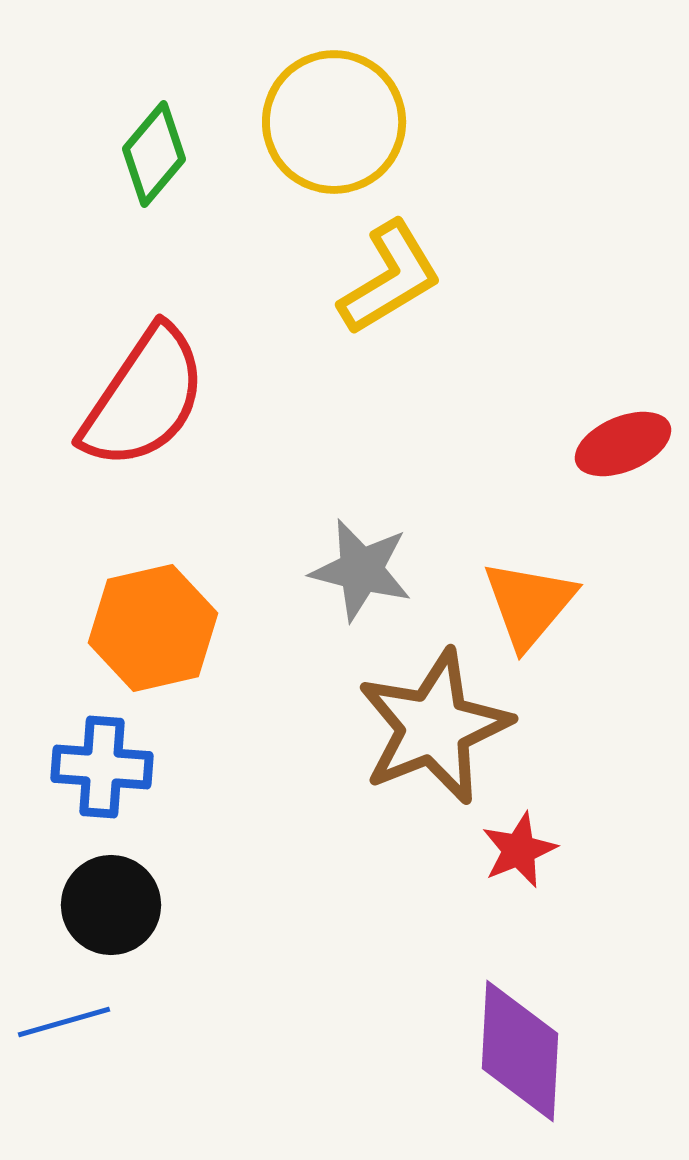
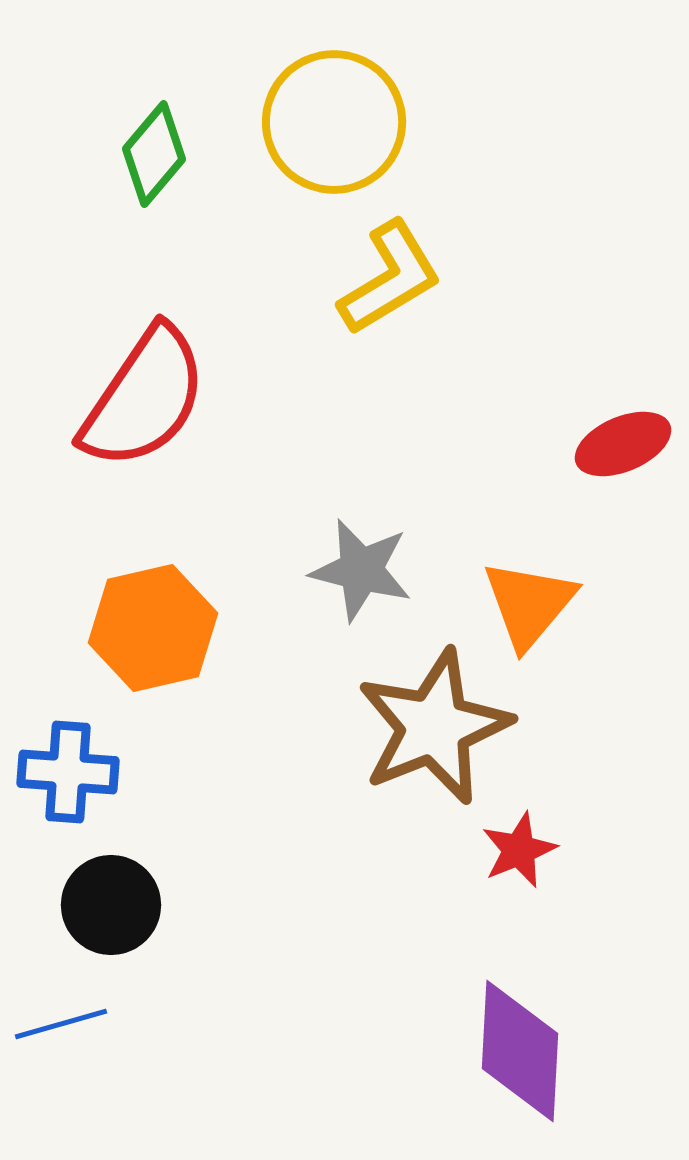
blue cross: moved 34 px left, 5 px down
blue line: moved 3 px left, 2 px down
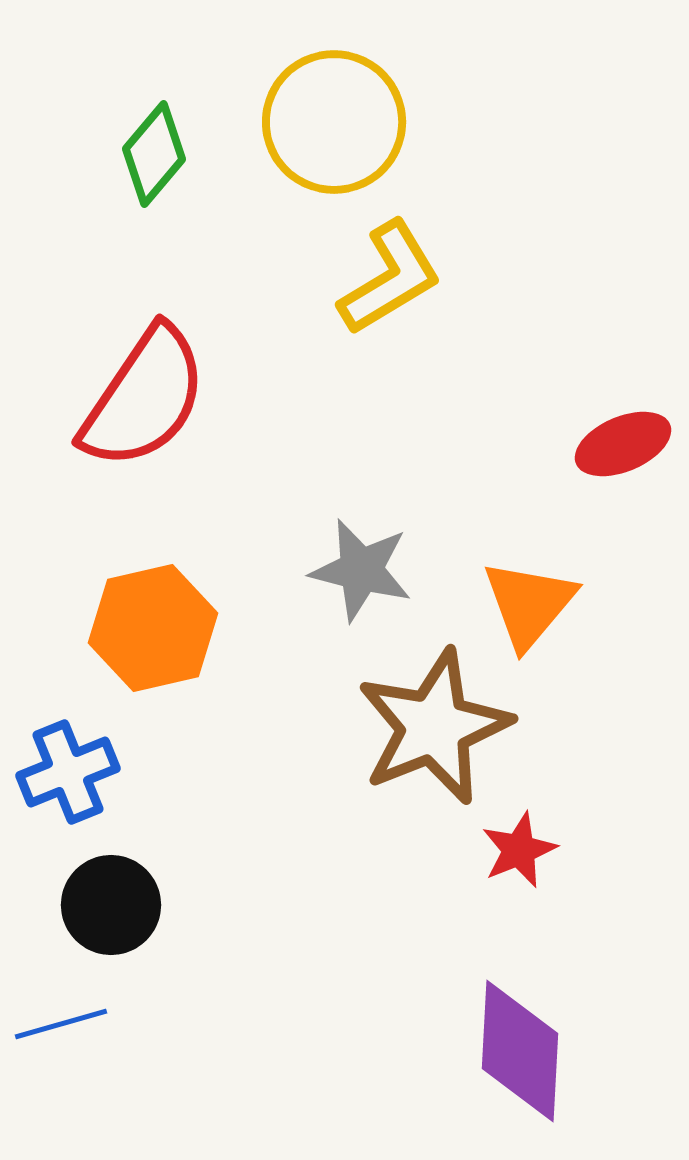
blue cross: rotated 26 degrees counterclockwise
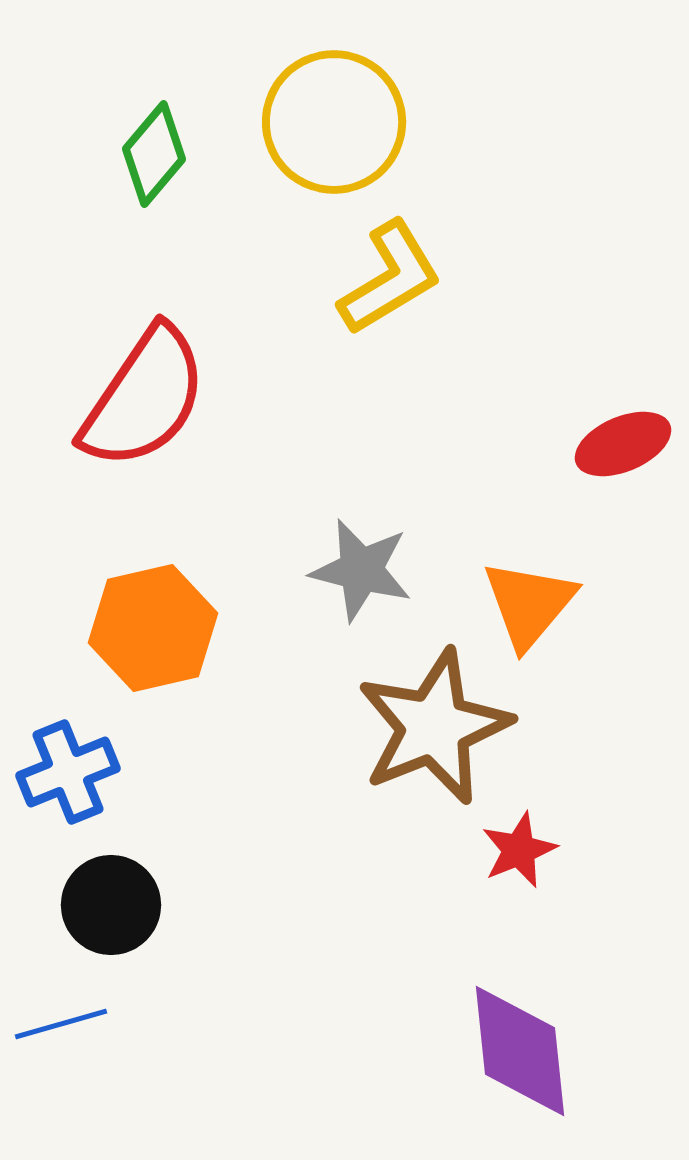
purple diamond: rotated 9 degrees counterclockwise
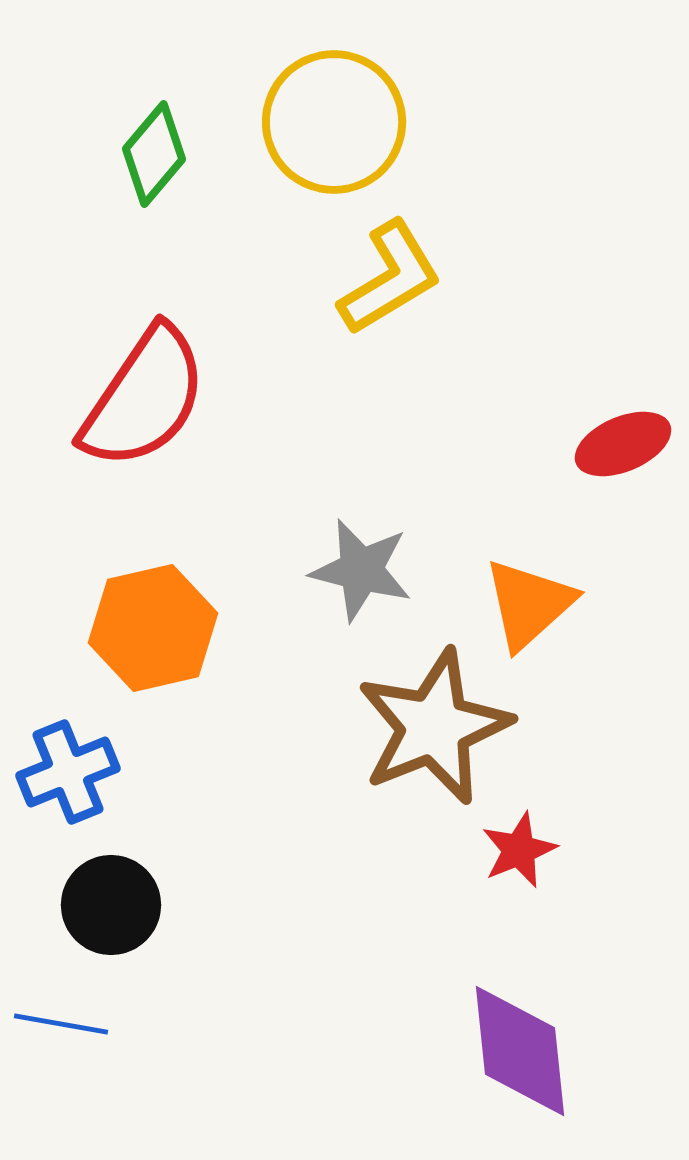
orange triangle: rotated 8 degrees clockwise
blue line: rotated 26 degrees clockwise
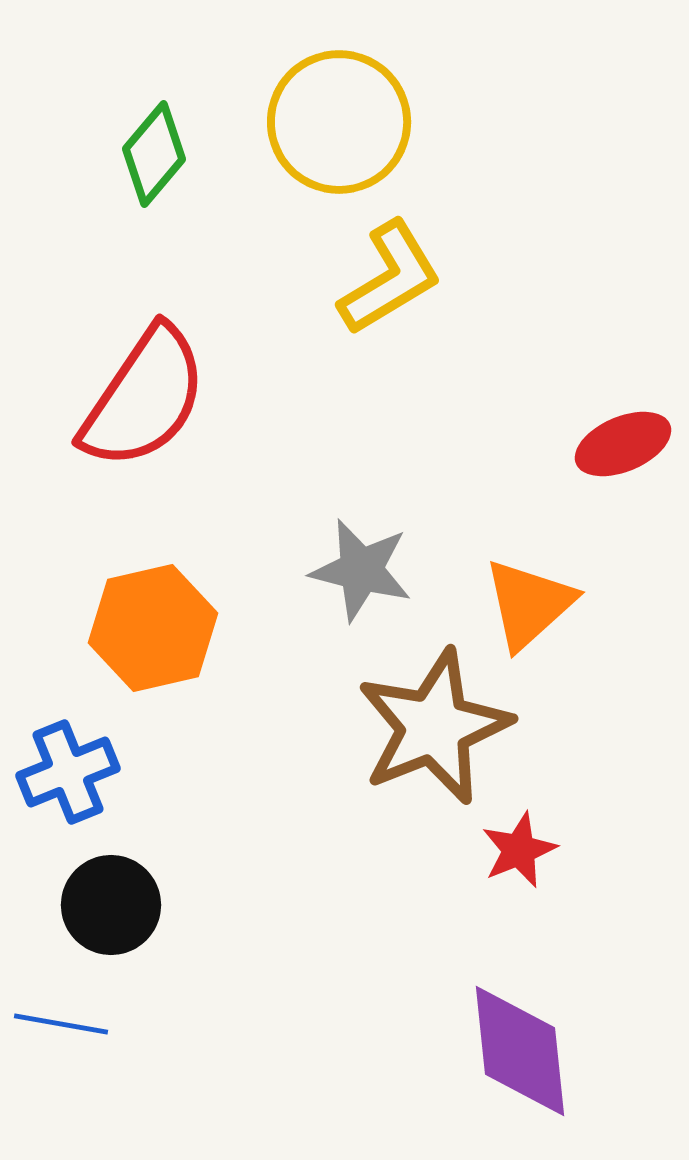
yellow circle: moved 5 px right
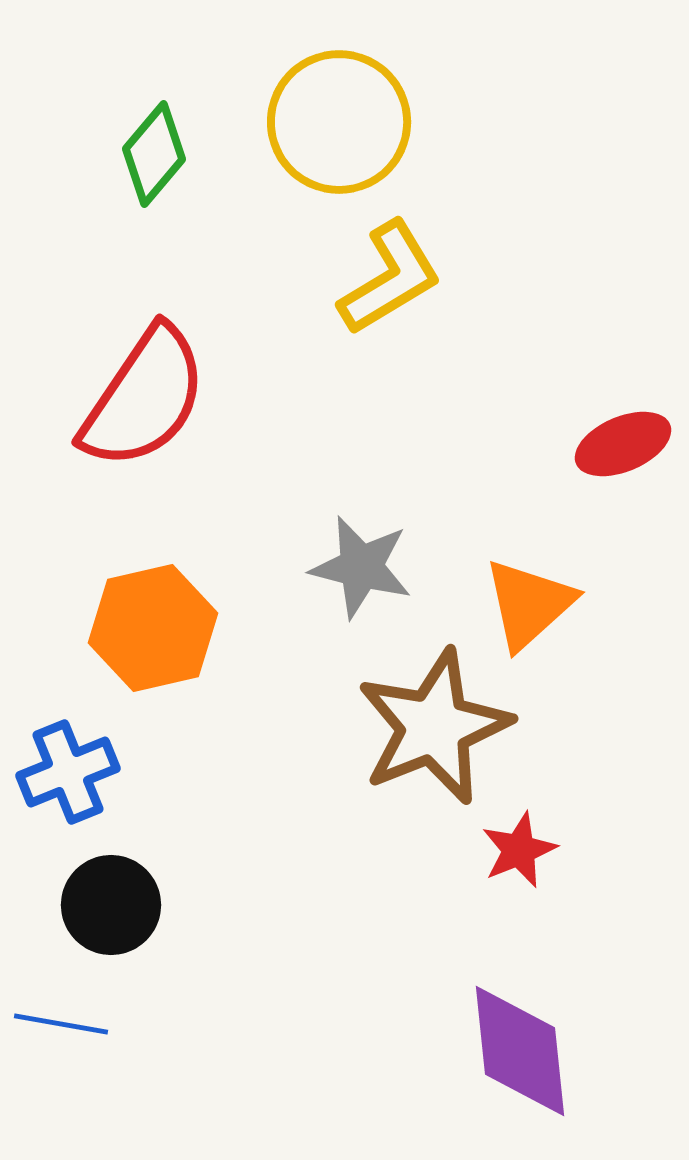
gray star: moved 3 px up
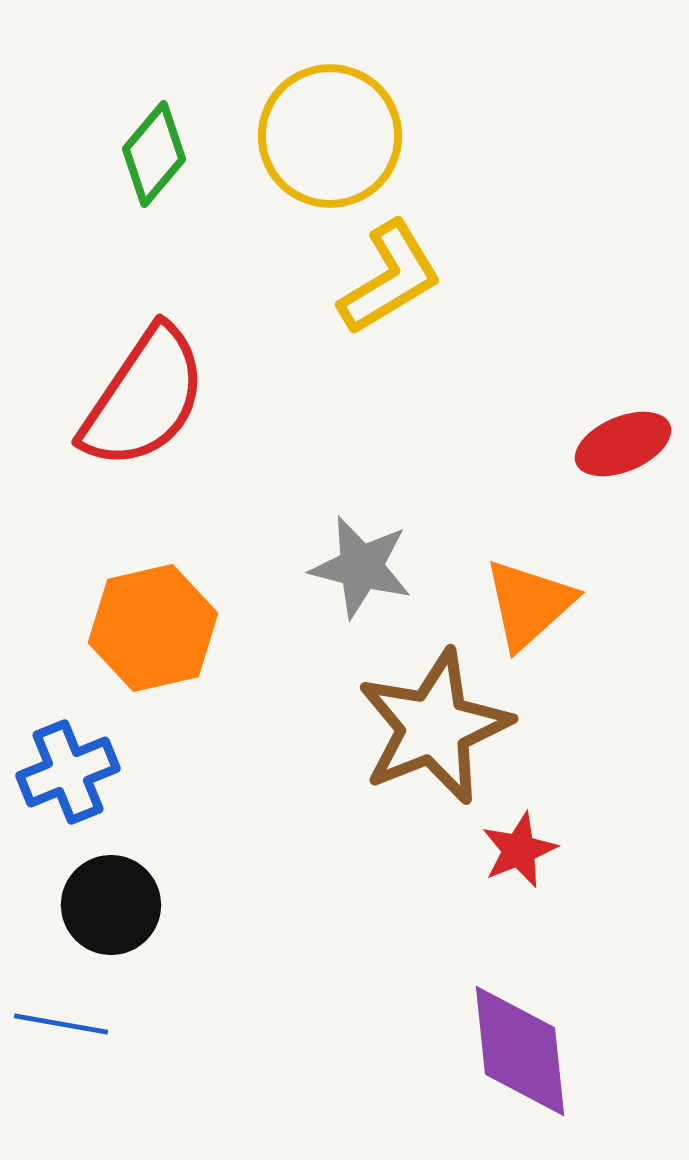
yellow circle: moved 9 px left, 14 px down
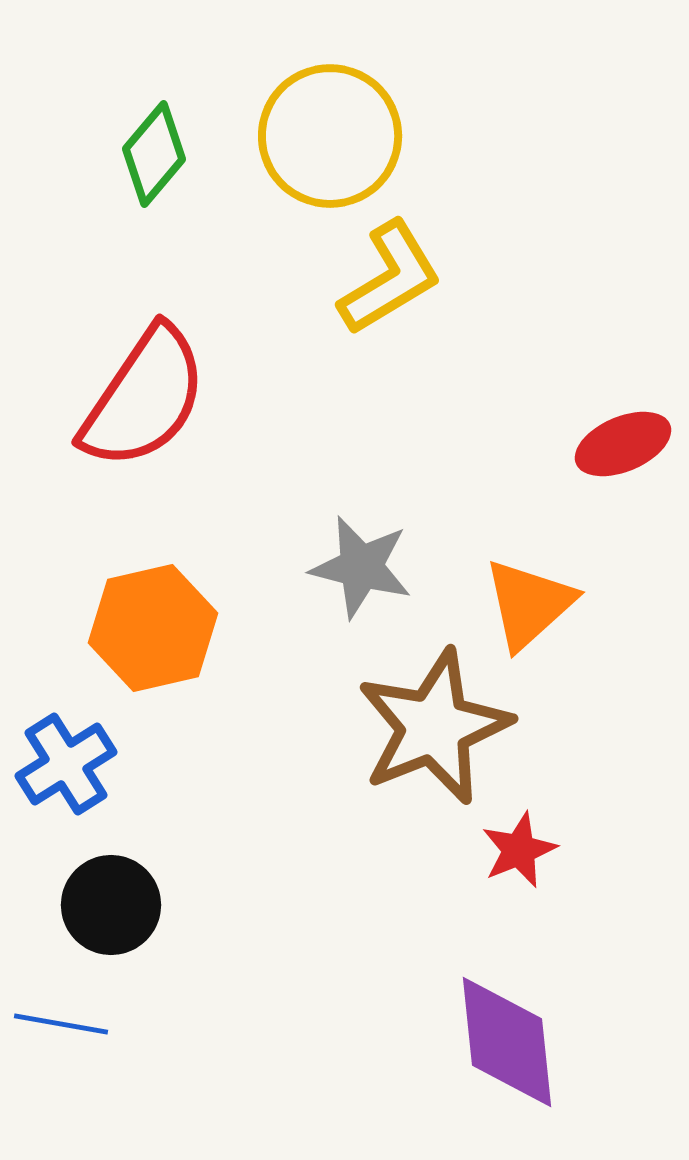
blue cross: moved 2 px left, 8 px up; rotated 10 degrees counterclockwise
purple diamond: moved 13 px left, 9 px up
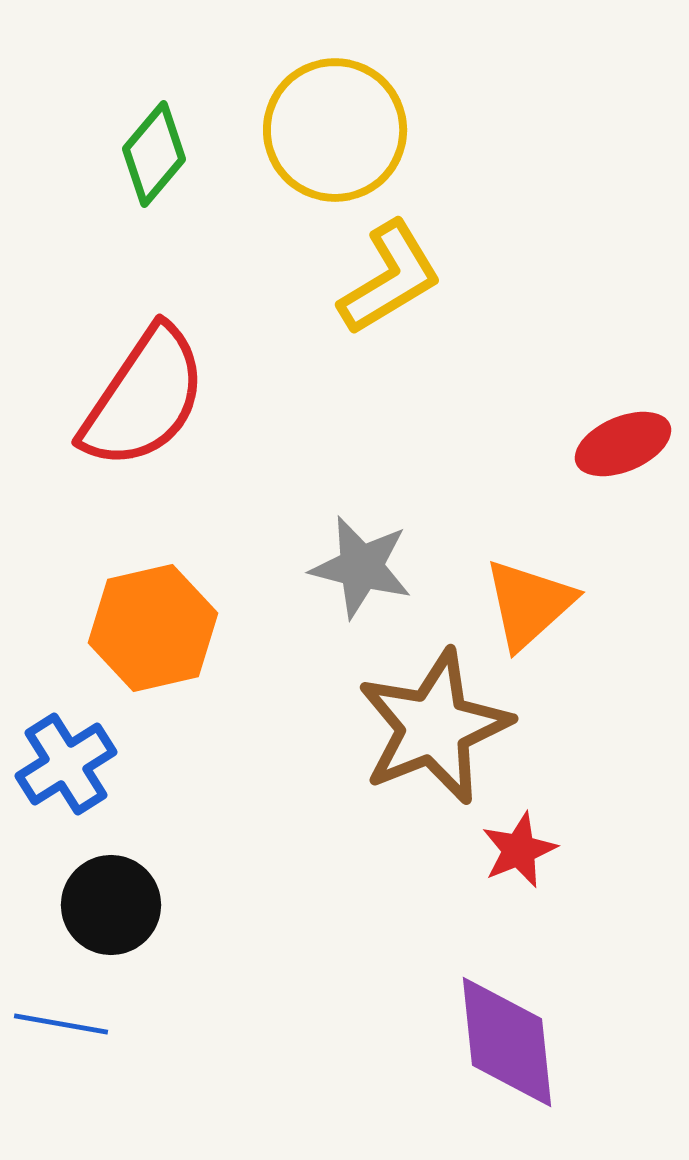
yellow circle: moved 5 px right, 6 px up
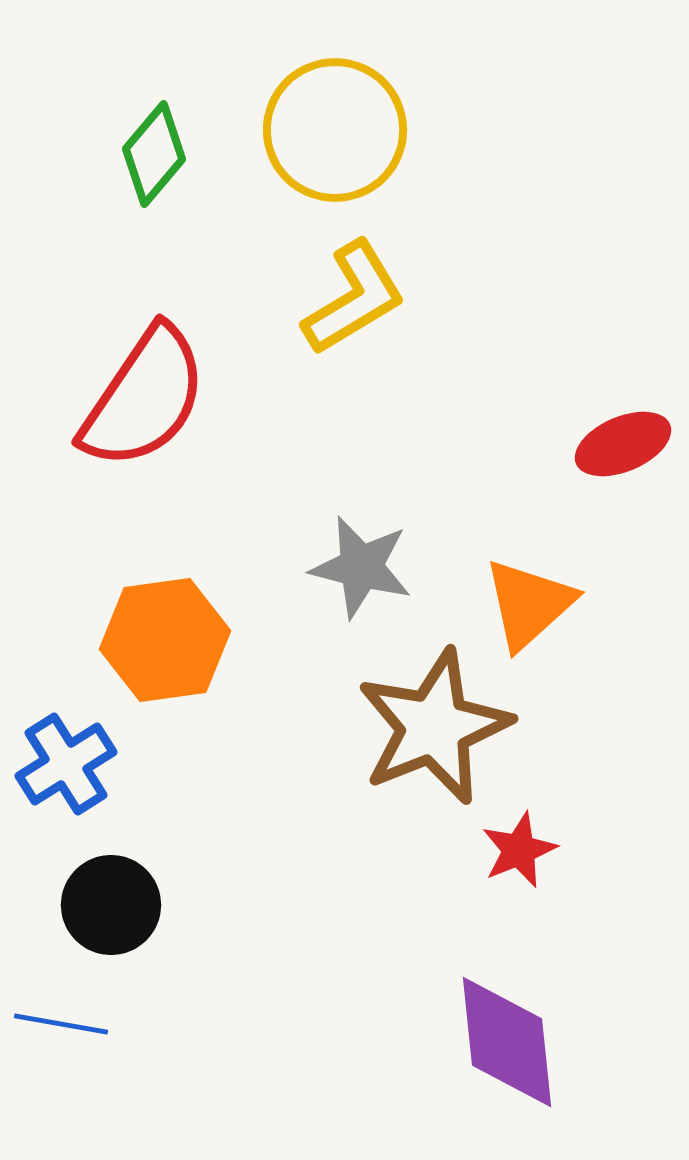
yellow L-shape: moved 36 px left, 20 px down
orange hexagon: moved 12 px right, 12 px down; rotated 5 degrees clockwise
